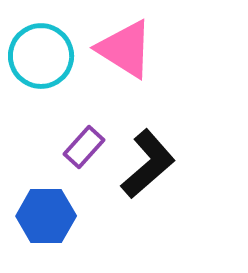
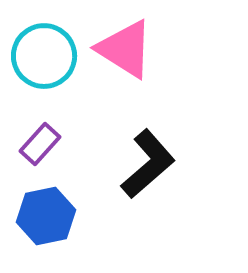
cyan circle: moved 3 px right
purple rectangle: moved 44 px left, 3 px up
blue hexagon: rotated 12 degrees counterclockwise
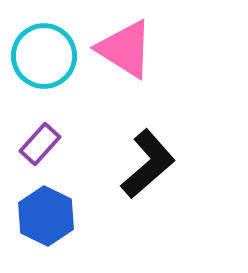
blue hexagon: rotated 22 degrees counterclockwise
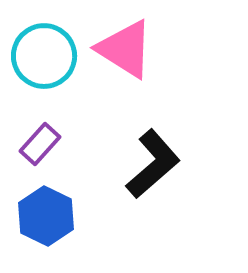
black L-shape: moved 5 px right
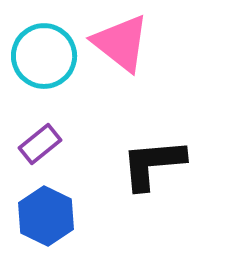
pink triangle: moved 4 px left, 6 px up; rotated 6 degrees clockwise
purple rectangle: rotated 9 degrees clockwise
black L-shape: rotated 144 degrees counterclockwise
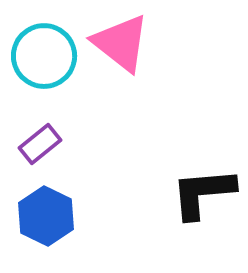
black L-shape: moved 50 px right, 29 px down
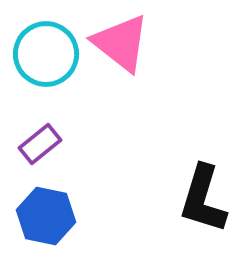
cyan circle: moved 2 px right, 2 px up
black L-shape: moved 6 px down; rotated 68 degrees counterclockwise
blue hexagon: rotated 14 degrees counterclockwise
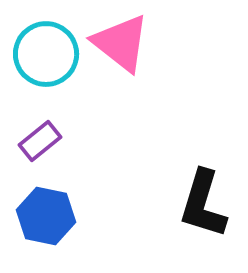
purple rectangle: moved 3 px up
black L-shape: moved 5 px down
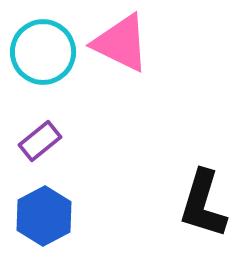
pink triangle: rotated 12 degrees counterclockwise
cyan circle: moved 3 px left, 2 px up
blue hexagon: moved 2 px left; rotated 20 degrees clockwise
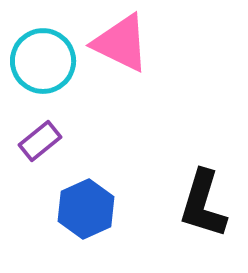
cyan circle: moved 9 px down
blue hexagon: moved 42 px right, 7 px up; rotated 4 degrees clockwise
